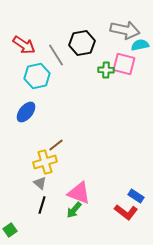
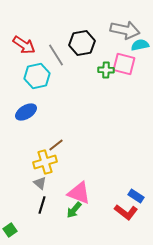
blue ellipse: rotated 20 degrees clockwise
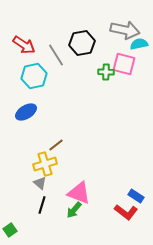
cyan semicircle: moved 1 px left, 1 px up
green cross: moved 2 px down
cyan hexagon: moved 3 px left
yellow cross: moved 2 px down
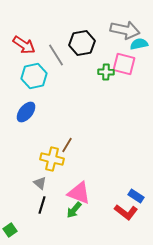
blue ellipse: rotated 20 degrees counterclockwise
brown line: moved 11 px right; rotated 21 degrees counterclockwise
yellow cross: moved 7 px right, 5 px up; rotated 30 degrees clockwise
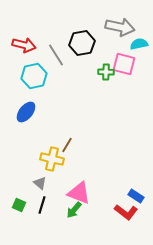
gray arrow: moved 5 px left, 3 px up
red arrow: rotated 20 degrees counterclockwise
green square: moved 9 px right, 25 px up; rotated 32 degrees counterclockwise
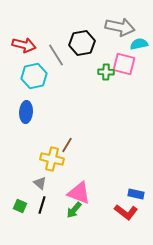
blue ellipse: rotated 35 degrees counterclockwise
blue rectangle: moved 2 px up; rotated 21 degrees counterclockwise
green square: moved 1 px right, 1 px down
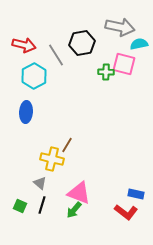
cyan hexagon: rotated 15 degrees counterclockwise
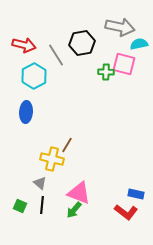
black line: rotated 12 degrees counterclockwise
